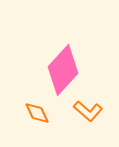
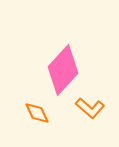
orange L-shape: moved 2 px right, 3 px up
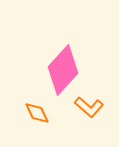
orange L-shape: moved 1 px left, 1 px up
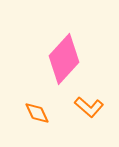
pink diamond: moved 1 px right, 11 px up
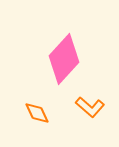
orange L-shape: moved 1 px right
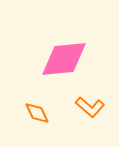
pink diamond: rotated 42 degrees clockwise
